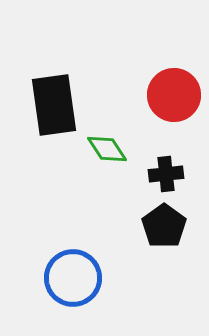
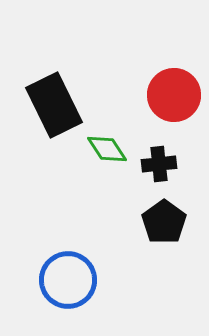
black rectangle: rotated 18 degrees counterclockwise
black cross: moved 7 px left, 10 px up
black pentagon: moved 4 px up
blue circle: moved 5 px left, 2 px down
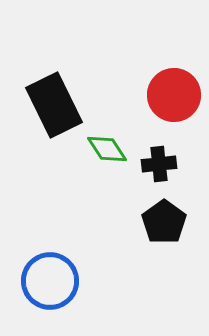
blue circle: moved 18 px left, 1 px down
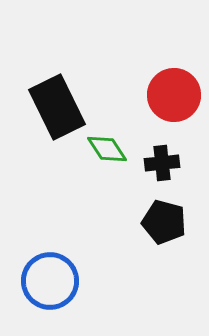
black rectangle: moved 3 px right, 2 px down
black cross: moved 3 px right, 1 px up
black pentagon: rotated 21 degrees counterclockwise
